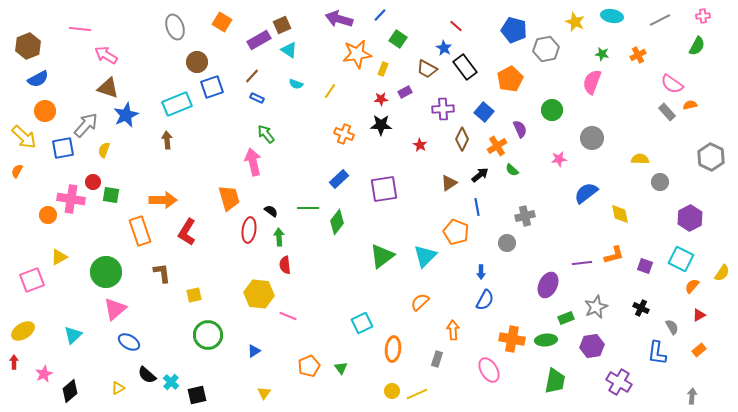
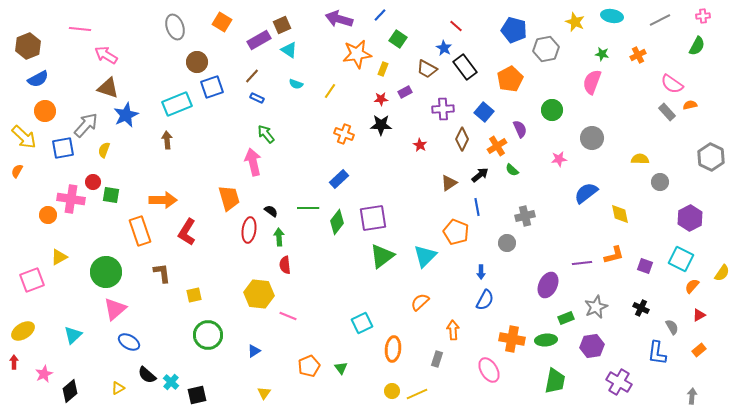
purple square at (384, 189): moved 11 px left, 29 px down
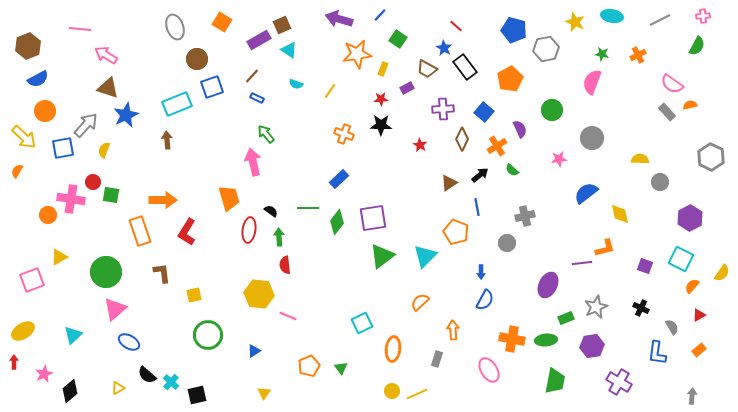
brown circle at (197, 62): moved 3 px up
purple rectangle at (405, 92): moved 2 px right, 4 px up
orange L-shape at (614, 255): moved 9 px left, 7 px up
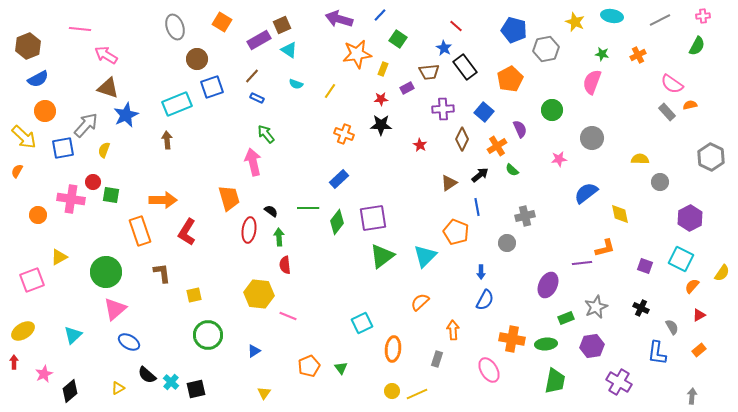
brown trapezoid at (427, 69): moved 2 px right, 3 px down; rotated 35 degrees counterclockwise
orange circle at (48, 215): moved 10 px left
green ellipse at (546, 340): moved 4 px down
black square at (197, 395): moved 1 px left, 6 px up
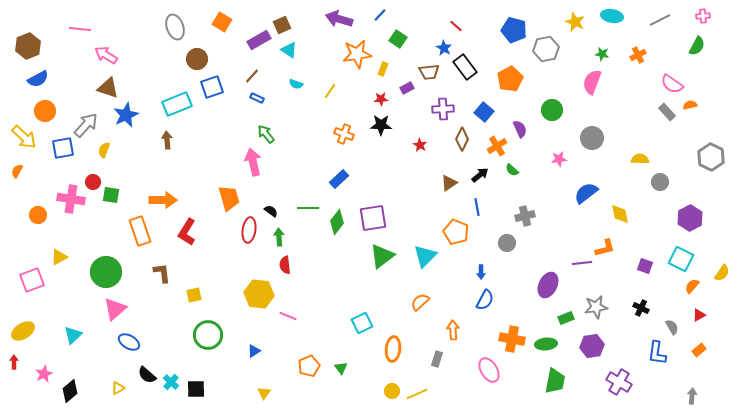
gray star at (596, 307): rotated 15 degrees clockwise
black square at (196, 389): rotated 12 degrees clockwise
